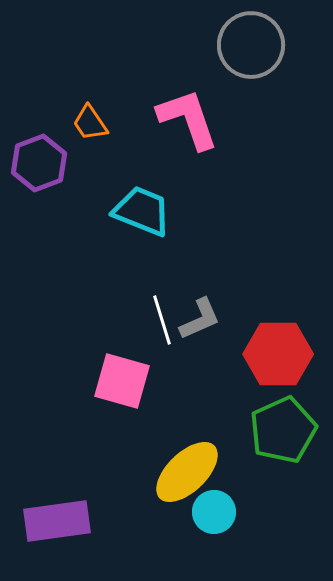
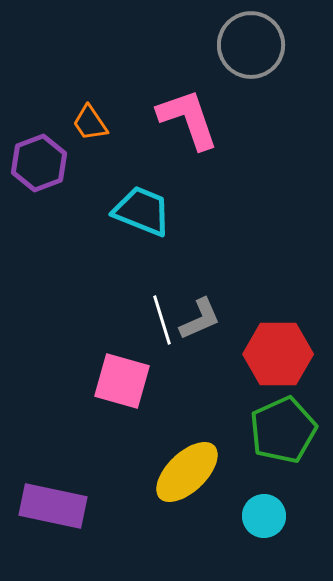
cyan circle: moved 50 px right, 4 px down
purple rectangle: moved 4 px left, 15 px up; rotated 20 degrees clockwise
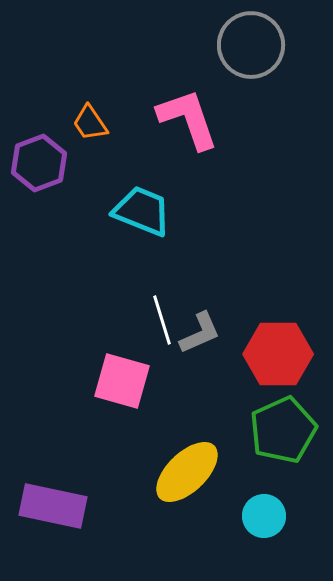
gray L-shape: moved 14 px down
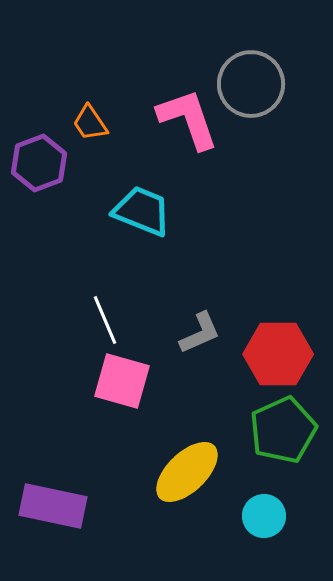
gray circle: moved 39 px down
white line: moved 57 px left; rotated 6 degrees counterclockwise
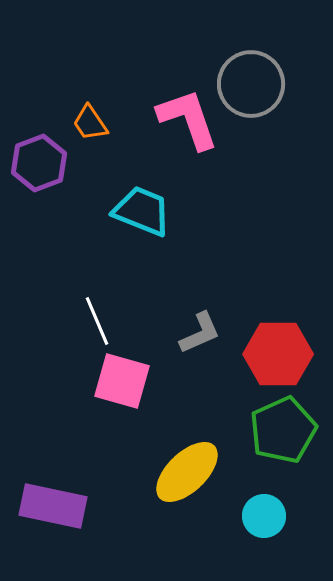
white line: moved 8 px left, 1 px down
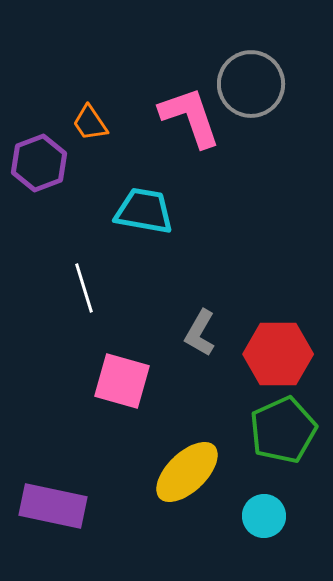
pink L-shape: moved 2 px right, 2 px up
cyan trapezoid: moved 2 px right; rotated 12 degrees counterclockwise
white line: moved 13 px left, 33 px up; rotated 6 degrees clockwise
gray L-shape: rotated 144 degrees clockwise
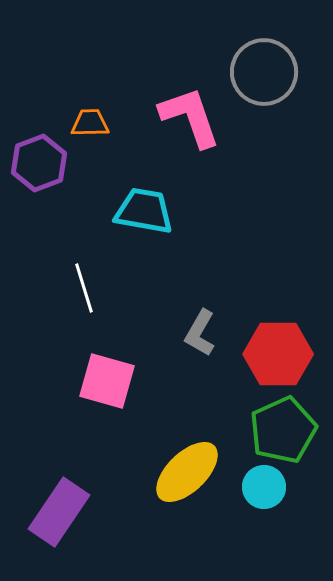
gray circle: moved 13 px right, 12 px up
orange trapezoid: rotated 123 degrees clockwise
pink square: moved 15 px left
purple rectangle: moved 6 px right, 6 px down; rotated 68 degrees counterclockwise
cyan circle: moved 29 px up
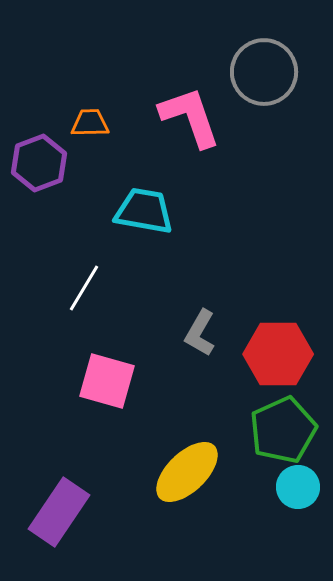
white line: rotated 48 degrees clockwise
cyan circle: moved 34 px right
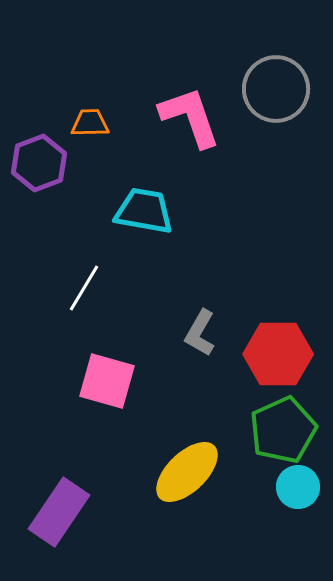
gray circle: moved 12 px right, 17 px down
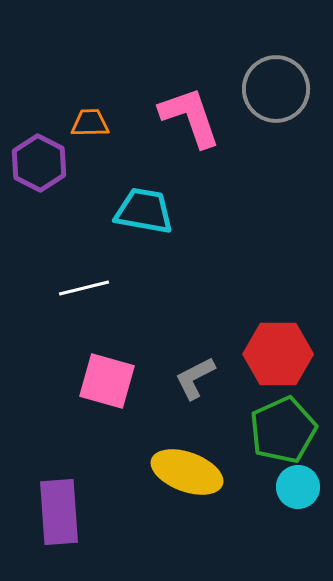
purple hexagon: rotated 12 degrees counterclockwise
white line: rotated 45 degrees clockwise
gray L-shape: moved 5 px left, 45 px down; rotated 33 degrees clockwise
yellow ellipse: rotated 64 degrees clockwise
purple rectangle: rotated 38 degrees counterclockwise
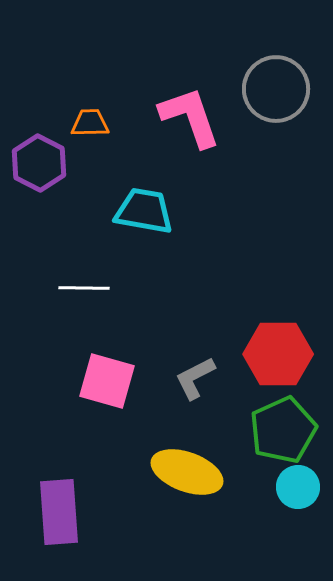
white line: rotated 15 degrees clockwise
